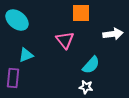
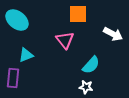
orange square: moved 3 px left, 1 px down
white arrow: rotated 36 degrees clockwise
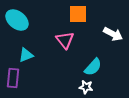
cyan semicircle: moved 2 px right, 2 px down
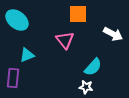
cyan triangle: moved 1 px right
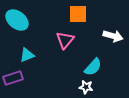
white arrow: moved 2 px down; rotated 12 degrees counterclockwise
pink triangle: rotated 18 degrees clockwise
purple rectangle: rotated 66 degrees clockwise
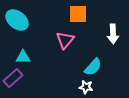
white arrow: moved 2 px up; rotated 72 degrees clockwise
cyan triangle: moved 4 px left, 2 px down; rotated 21 degrees clockwise
purple rectangle: rotated 24 degrees counterclockwise
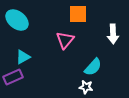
cyan triangle: rotated 28 degrees counterclockwise
purple rectangle: moved 1 px up; rotated 18 degrees clockwise
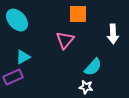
cyan ellipse: rotated 10 degrees clockwise
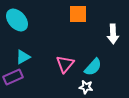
pink triangle: moved 24 px down
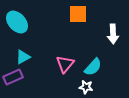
cyan ellipse: moved 2 px down
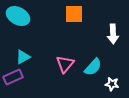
orange square: moved 4 px left
cyan ellipse: moved 1 px right, 6 px up; rotated 20 degrees counterclockwise
white star: moved 26 px right, 3 px up
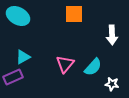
white arrow: moved 1 px left, 1 px down
